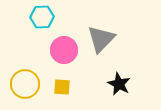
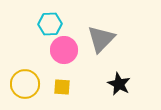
cyan hexagon: moved 8 px right, 7 px down
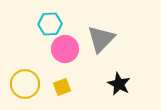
pink circle: moved 1 px right, 1 px up
yellow square: rotated 24 degrees counterclockwise
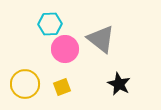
gray triangle: rotated 36 degrees counterclockwise
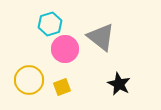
cyan hexagon: rotated 15 degrees counterclockwise
gray triangle: moved 2 px up
yellow circle: moved 4 px right, 4 px up
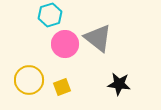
cyan hexagon: moved 9 px up
gray triangle: moved 3 px left, 1 px down
pink circle: moved 5 px up
black star: rotated 20 degrees counterclockwise
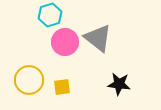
pink circle: moved 2 px up
yellow square: rotated 12 degrees clockwise
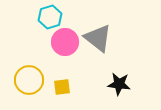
cyan hexagon: moved 2 px down
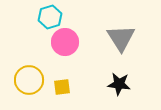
gray triangle: moved 23 px right; rotated 20 degrees clockwise
